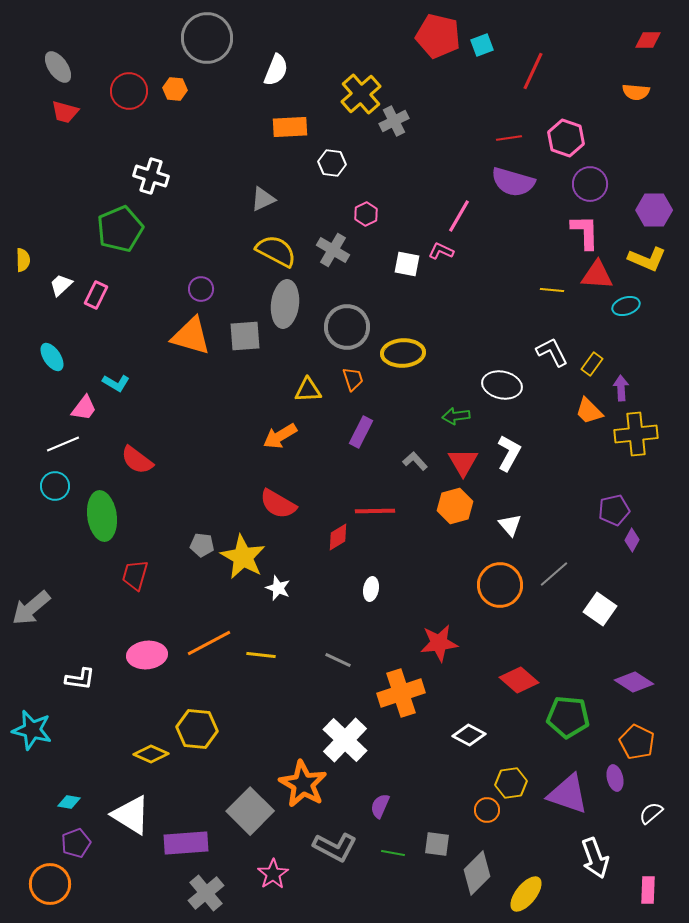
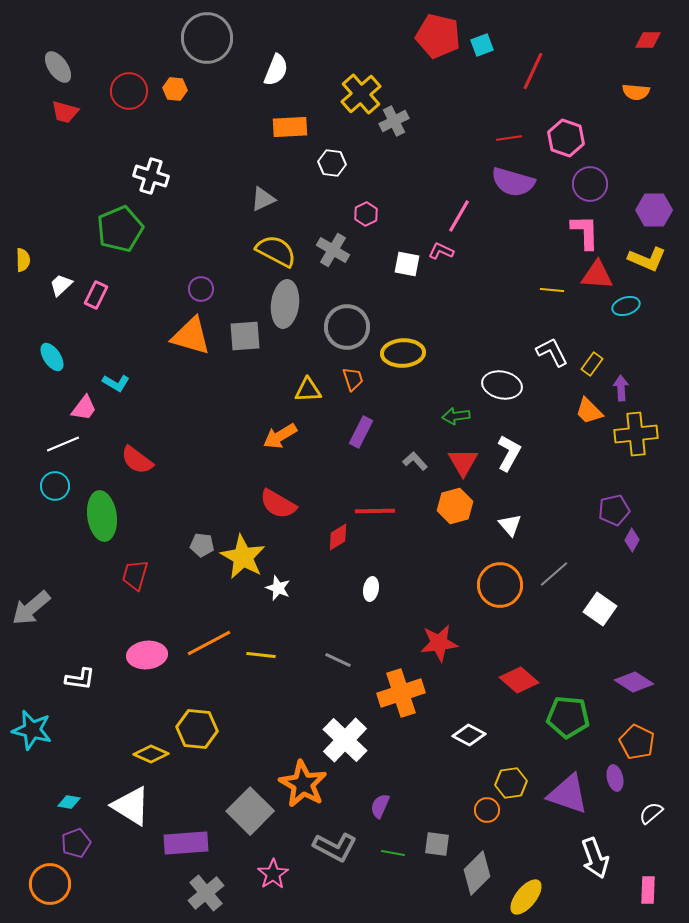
white triangle at (131, 815): moved 9 px up
yellow ellipse at (526, 894): moved 3 px down
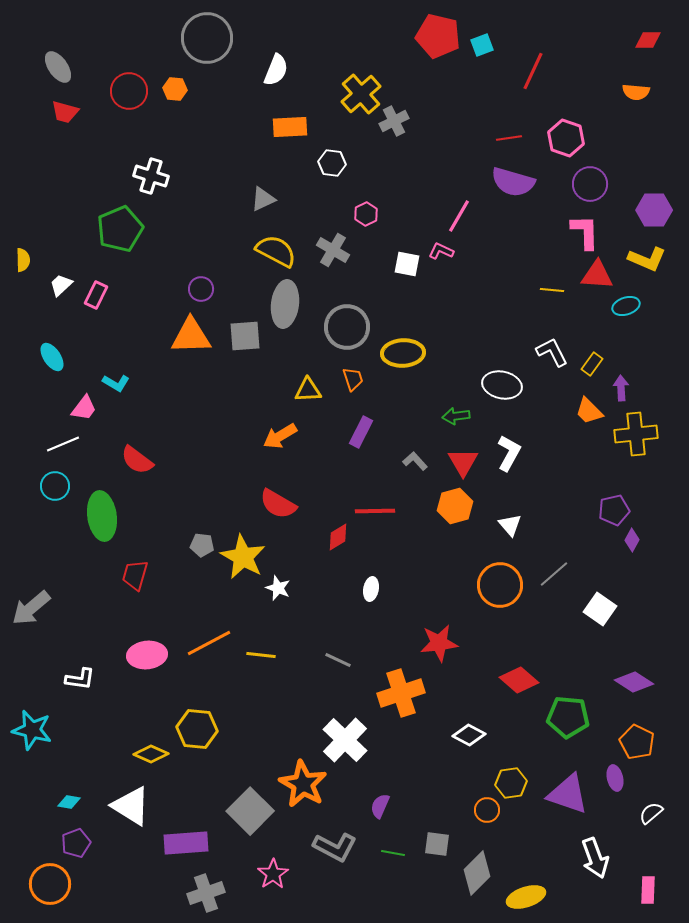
orange triangle at (191, 336): rotated 18 degrees counterclockwise
gray cross at (206, 893): rotated 21 degrees clockwise
yellow ellipse at (526, 897): rotated 33 degrees clockwise
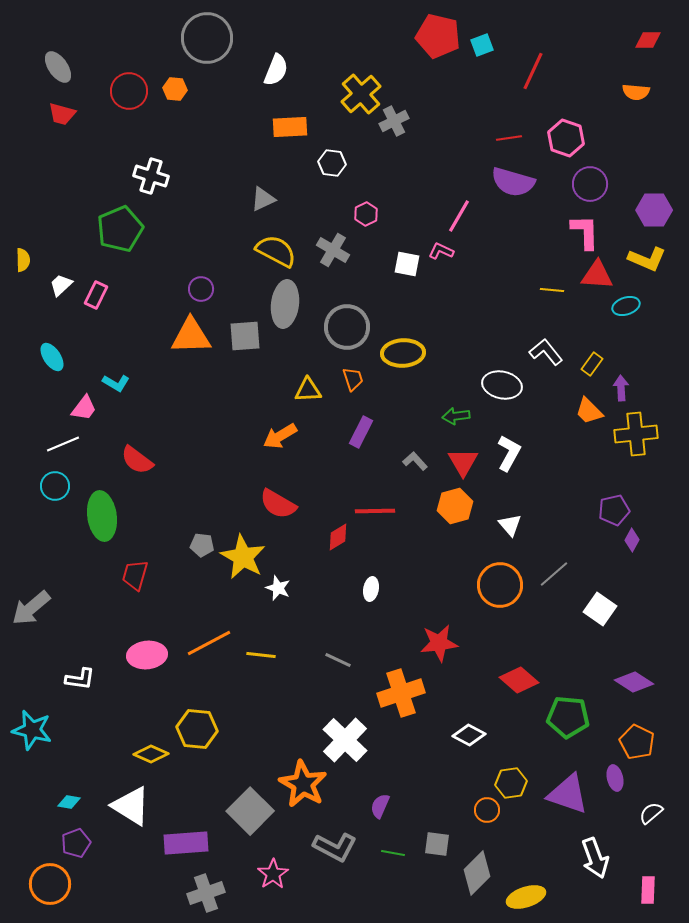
red trapezoid at (65, 112): moved 3 px left, 2 px down
white L-shape at (552, 352): moved 6 px left; rotated 12 degrees counterclockwise
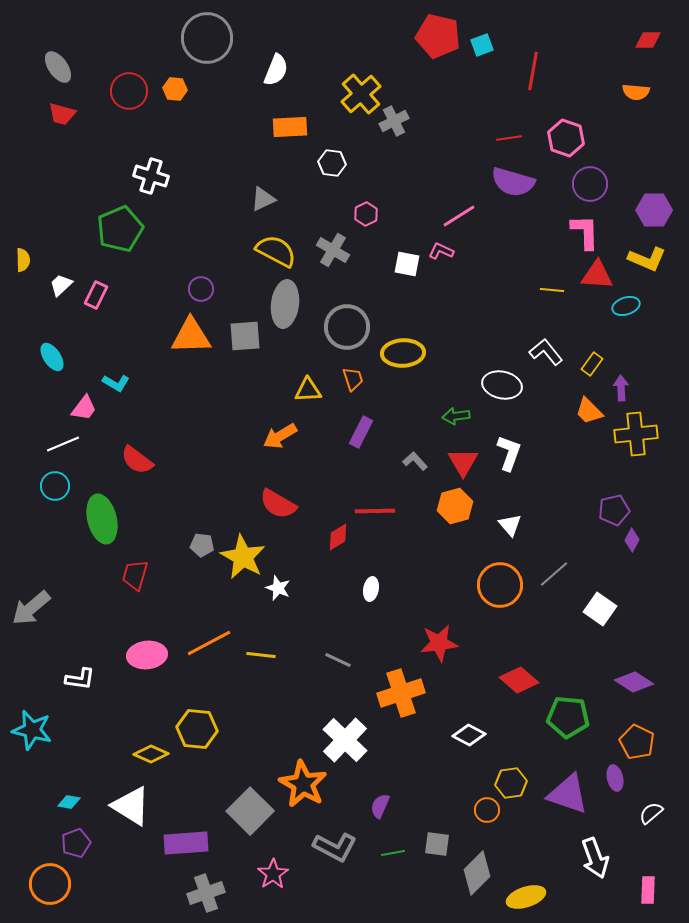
red line at (533, 71): rotated 15 degrees counterclockwise
pink line at (459, 216): rotated 28 degrees clockwise
white L-shape at (509, 453): rotated 9 degrees counterclockwise
green ellipse at (102, 516): moved 3 px down; rotated 6 degrees counterclockwise
green line at (393, 853): rotated 20 degrees counterclockwise
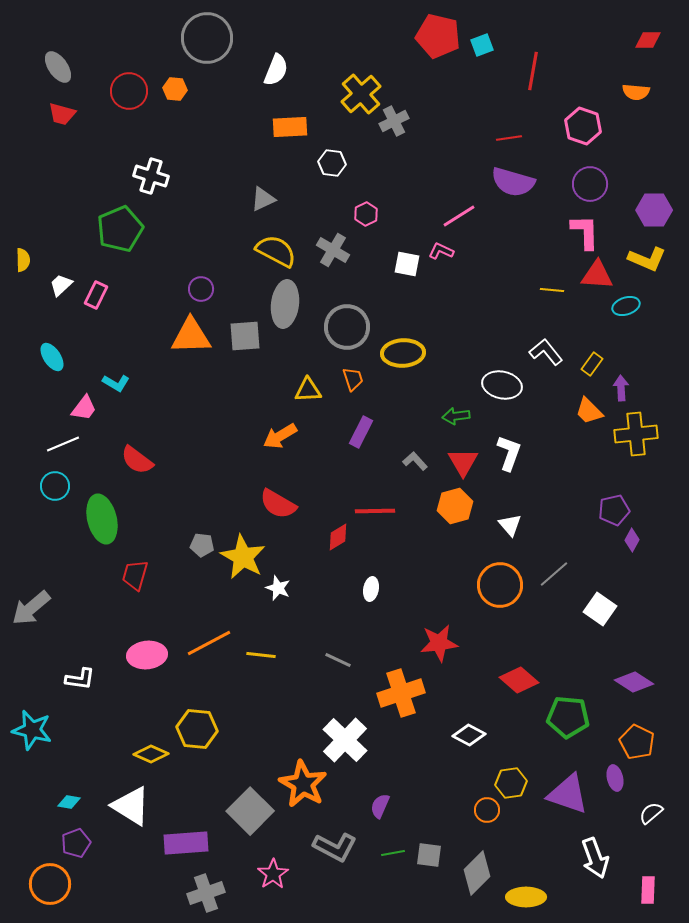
pink hexagon at (566, 138): moved 17 px right, 12 px up
gray square at (437, 844): moved 8 px left, 11 px down
yellow ellipse at (526, 897): rotated 18 degrees clockwise
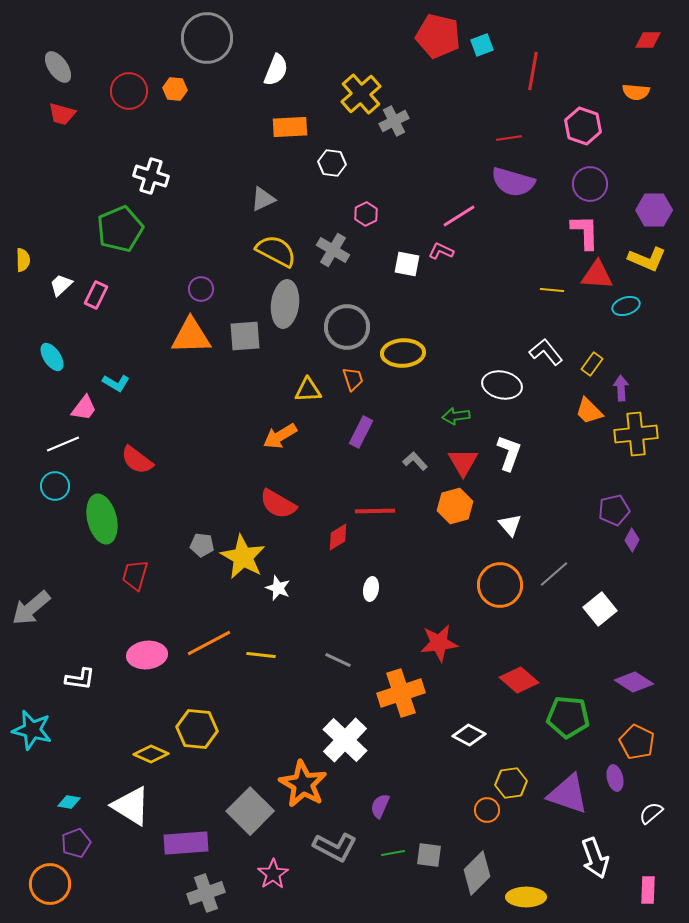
white square at (600, 609): rotated 16 degrees clockwise
